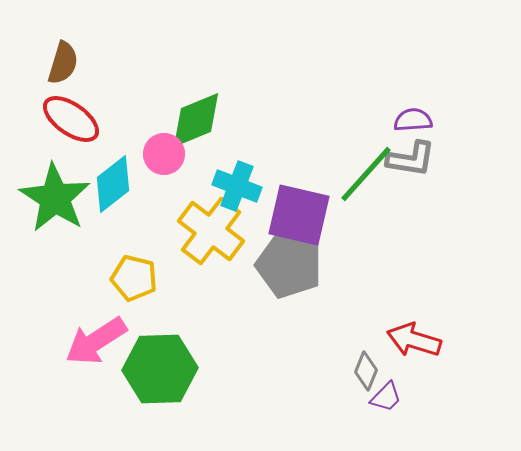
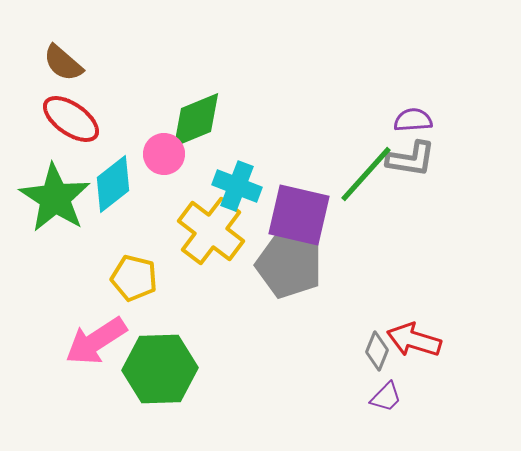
brown semicircle: rotated 114 degrees clockwise
gray diamond: moved 11 px right, 20 px up
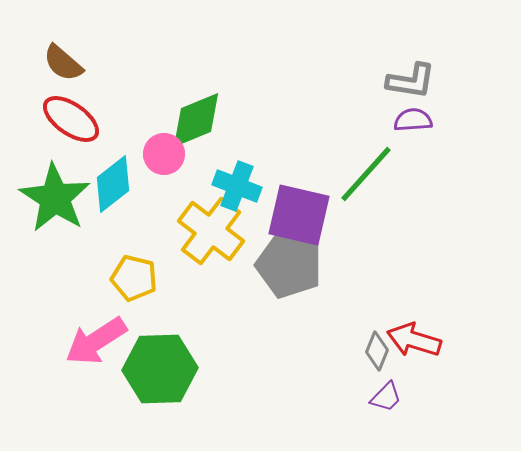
gray L-shape: moved 78 px up
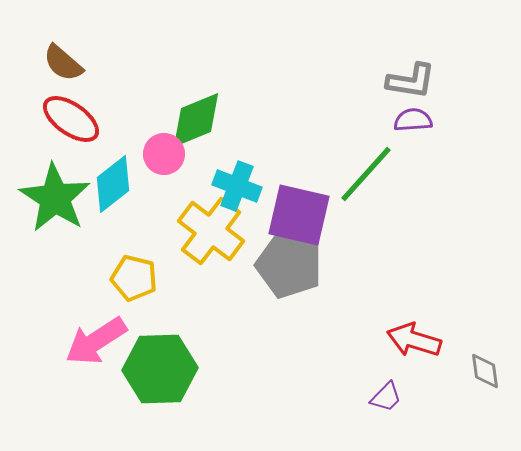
gray diamond: moved 108 px right, 20 px down; rotated 30 degrees counterclockwise
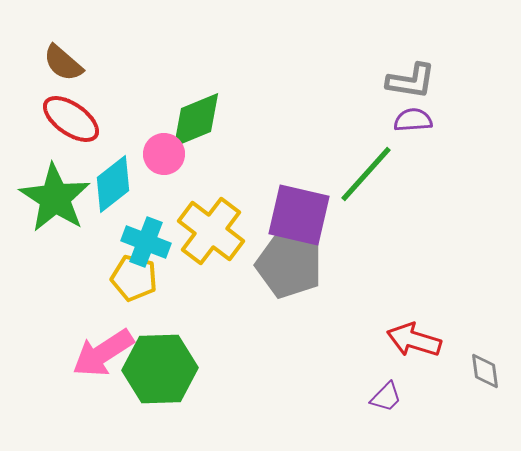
cyan cross: moved 91 px left, 56 px down
pink arrow: moved 7 px right, 12 px down
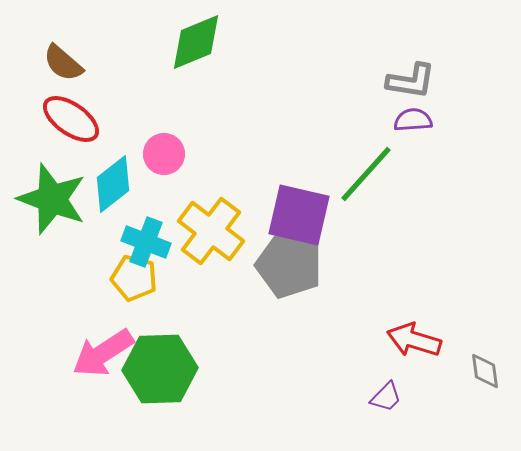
green diamond: moved 78 px up
green star: moved 3 px left, 1 px down; rotated 12 degrees counterclockwise
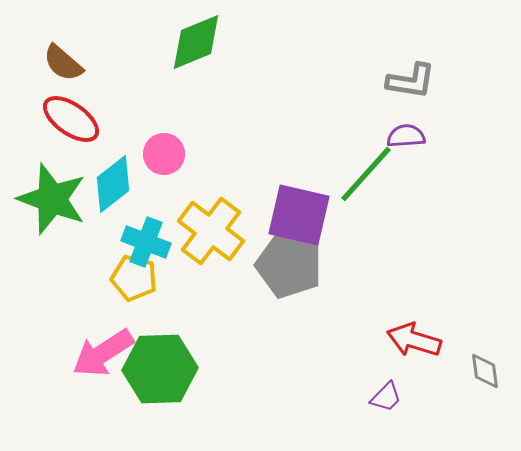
purple semicircle: moved 7 px left, 16 px down
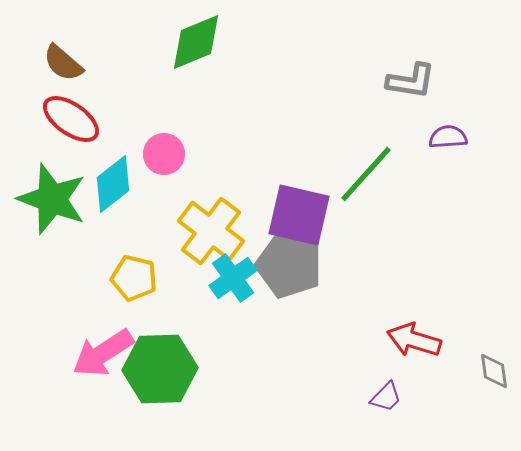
purple semicircle: moved 42 px right, 1 px down
cyan cross: moved 87 px right, 36 px down; rotated 33 degrees clockwise
gray diamond: moved 9 px right
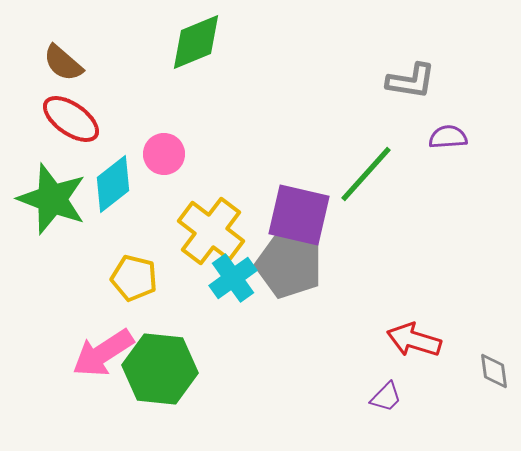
green hexagon: rotated 8 degrees clockwise
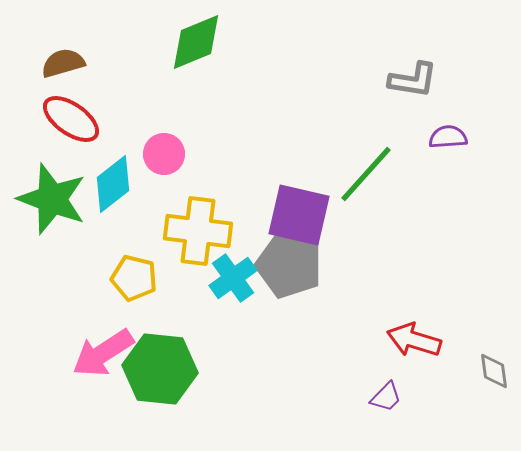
brown semicircle: rotated 123 degrees clockwise
gray L-shape: moved 2 px right, 1 px up
yellow cross: moved 13 px left; rotated 30 degrees counterclockwise
